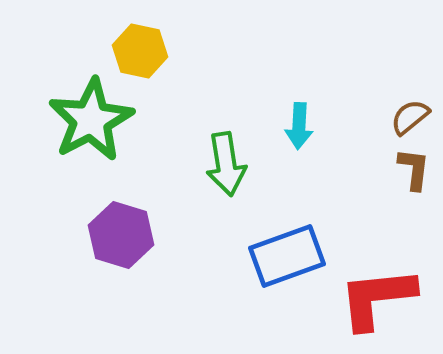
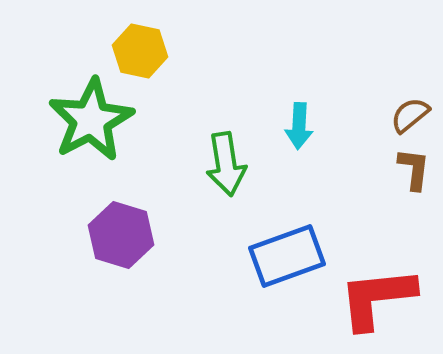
brown semicircle: moved 2 px up
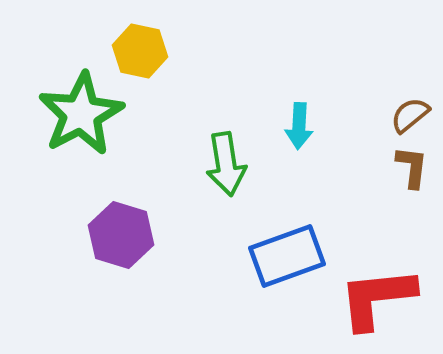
green star: moved 10 px left, 6 px up
brown L-shape: moved 2 px left, 2 px up
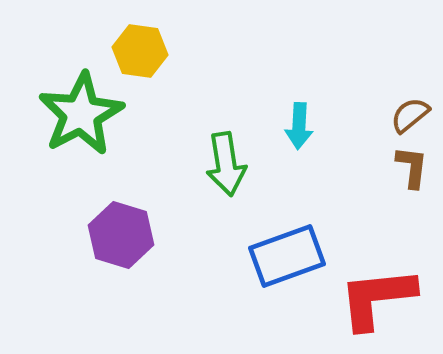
yellow hexagon: rotated 4 degrees counterclockwise
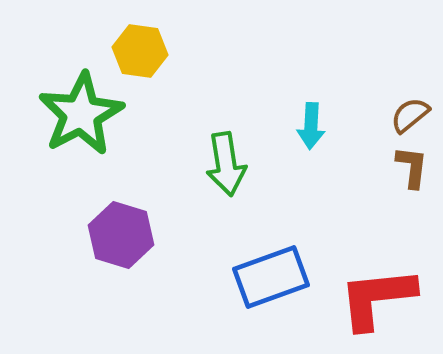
cyan arrow: moved 12 px right
blue rectangle: moved 16 px left, 21 px down
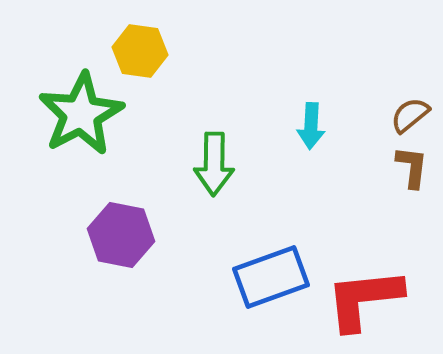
green arrow: moved 12 px left; rotated 10 degrees clockwise
purple hexagon: rotated 6 degrees counterclockwise
red L-shape: moved 13 px left, 1 px down
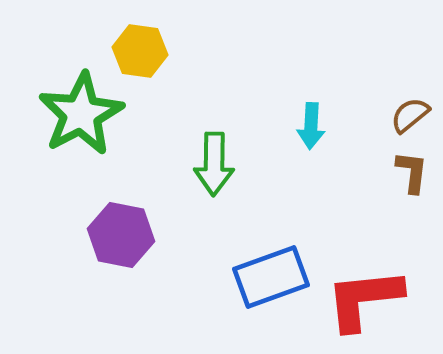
brown L-shape: moved 5 px down
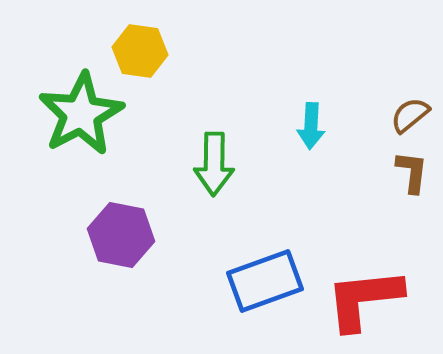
blue rectangle: moved 6 px left, 4 px down
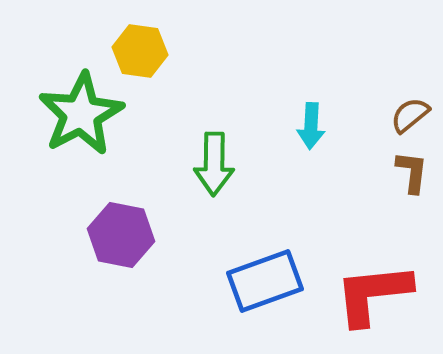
red L-shape: moved 9 px right, 5 px up
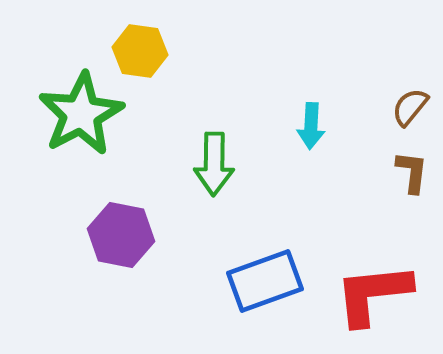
brown semicircle: moved 8 px up; rotated 12 degrees counterclockwise
